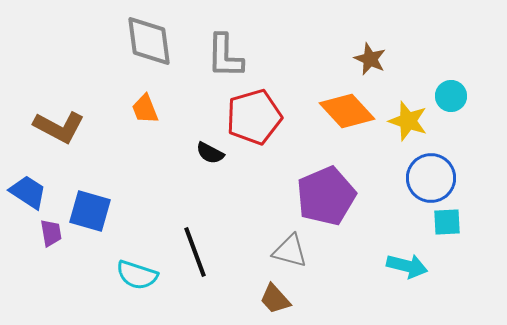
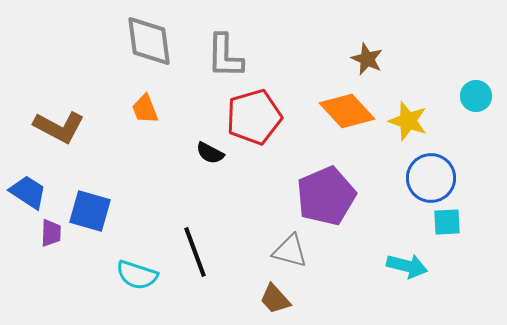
brown star: moved 3 px left
cyan circle: moved 25 px right
purple trapezoid: rotated 12 degrees clockwise
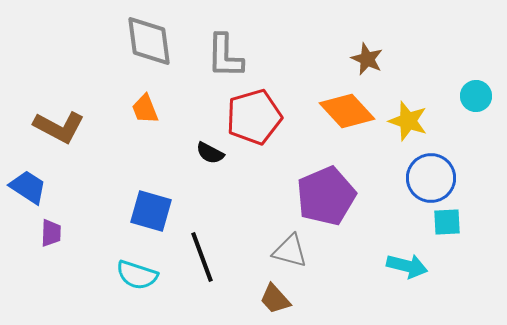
blue trapezoid: moved 5 px up
blue square: moved 61 px right
black line: moved 7 px right, 5 px down
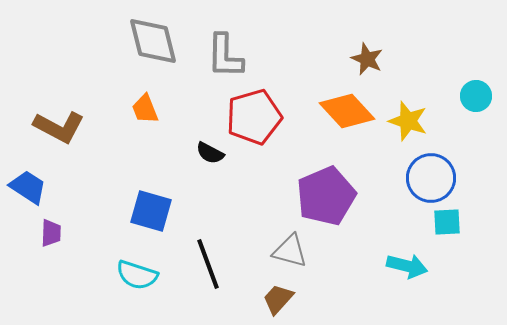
gray diamond: moved 4 px right; rotated 6 degrees counterclockwise
black line: moved 6 px right, 7 px down
brown trapezoid: moved 3 px right; rotated 84 degrees clockwise
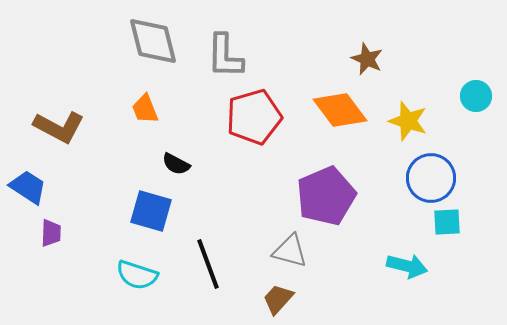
orange diamond: moved 7 px left, 1 px up; rotated 6 degrees clockwise
black semicircle: moved 34 px left, 11 px down
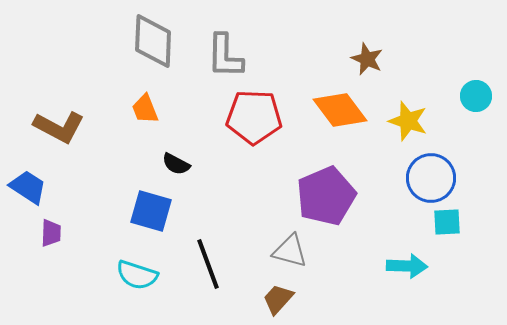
gray diamond: rotated 16 degrees clockwise
red pentagon: rotated 18 degrees clockwise
cyan arrow: rotated 12 degrees counterclockwise
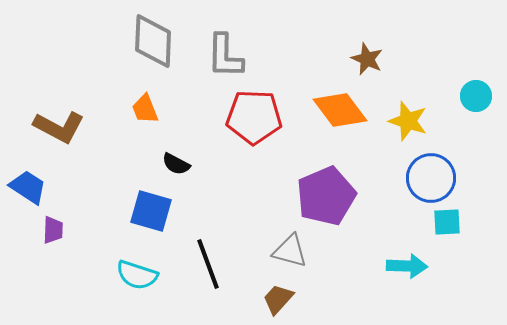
purple trapezoid: moved 2 px right, 3 px up
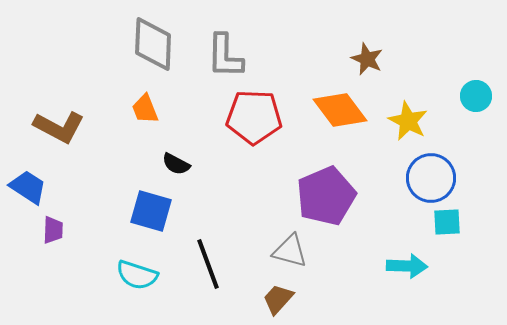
gray diamond: moved 3 px down
yellow star: rotated 9 degrees clockwise
